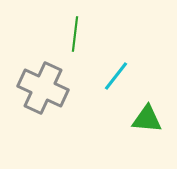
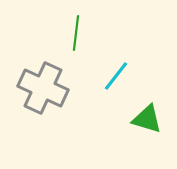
green line: moved 1 px right, 1 px up
green triangle: rotated 12 degrees clockwise
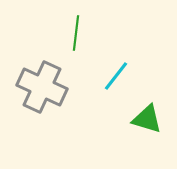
gray cross: moved 1 px left, 1 px up
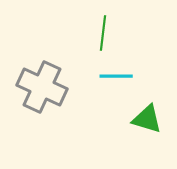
green line: moved 27 px right
cyan line: rotated 52 degrees clockwise
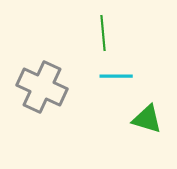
green line: rotated 12 degrees counterclockwise
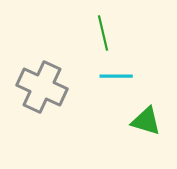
green line: rotated 8 degrees counterclockwise
green triangle: moved 1 px left, 2 px down
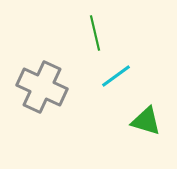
green line: moved 8 px left
cyan line: rotated 36 degrees counterclockwise
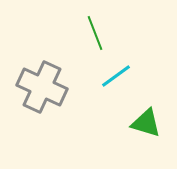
green line: rotated 8 degrees counterclockwise
green triangle: moved 2 px down
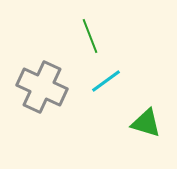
green line: moved 5 px left, 3 px down
cyan line: moved 10 px left, 5 px down
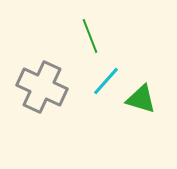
cyan line: rotated 12 degrees counterclockwise
green triangle: moved 5 px left, 24 px up
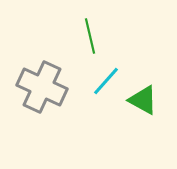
green line: rotated 8 degrees clockwise
green triangle: moved 2 px right, 1 px down; rotated 12 degrees clockwise
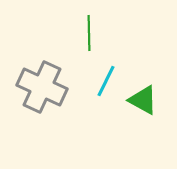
green line: moved 1 px left, 3 px up; rotated 12 degrees clockwise
cyan line: rotated 16 degrees counterclockwise
